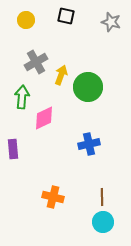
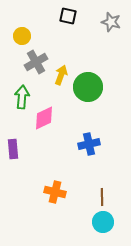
black square: moved 2 px right
yellow circle: moved 4 px left, 16 px down
orange cross: moved 2 px right, 5 px up
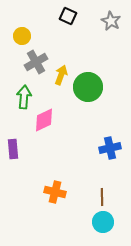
black square: rotated 12 degrees clockwise
gray star: moved 1 px up; rotated 12 degrees clockwise
green arrow: moved 2 px right
pink diamond: moved 2 px down
blue cross: moved 21 px right, 4 px down
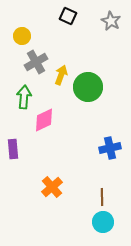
orange cross: moved 3 px left, 5 px up; rotated 35 degrees clockwise
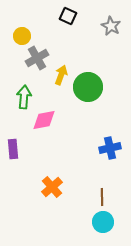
gray star: moved 5 px down
gray cross: moved 1 px right, 4 px up
pink diamond: rotated 15 degrees clockwise
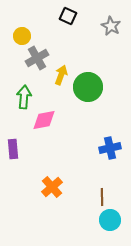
cyan circle: moved 7 px right, 2 px up
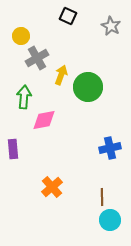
yellow circle: moved 1 px left
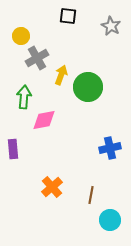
black square: rotated 18 degrees counterclockwise
brown line: moved 11 px left, 2 px up; rotated 12 degrees clockwise
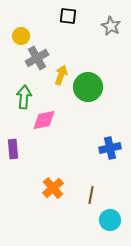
orange cross: moved 1 px right, 1 px down
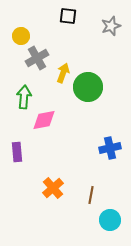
gray star: rotated 24 degrees clockwise
yellow arrow: moved 2 px right, 2 px up
purple rectangle: moved 4 px right, 3 px down
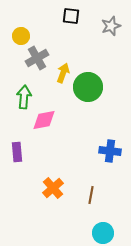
black square: moved 3 px right
blue cross: moved 3 px down; rotated 20 degrees clockwise
cyan circle: moved 7 px left, 13 px down
